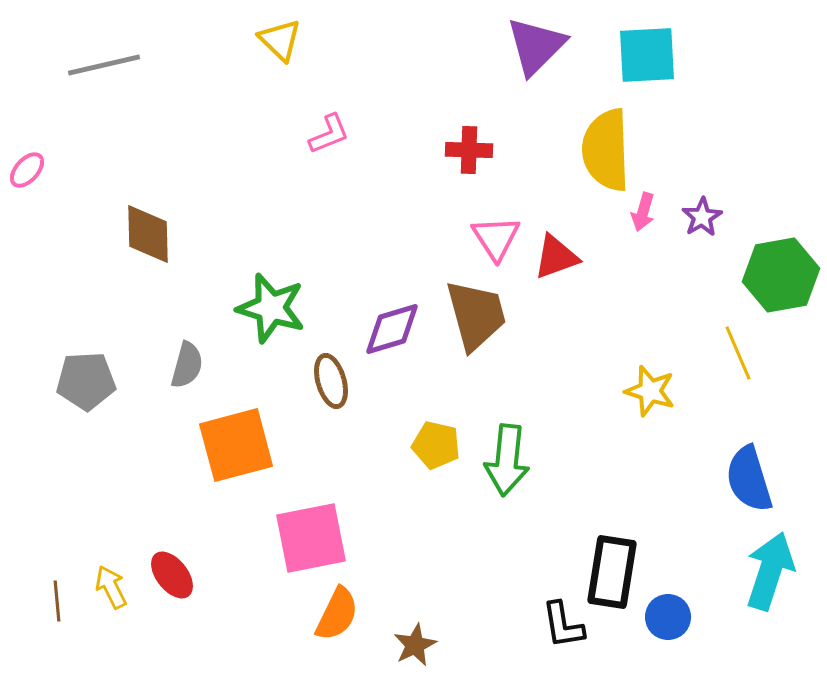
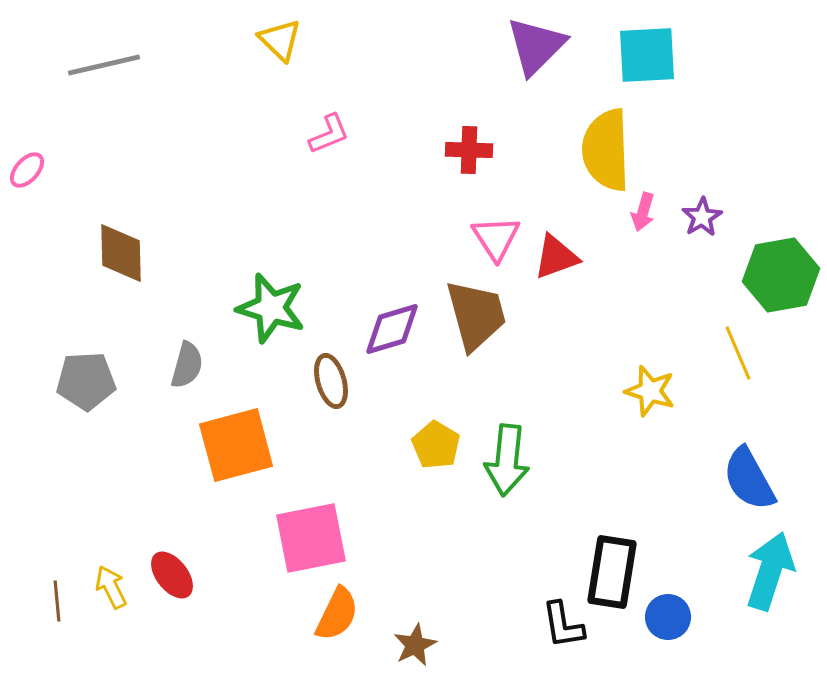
brown diamond: moved 27 px left, 19 px down
yellow pentagon: rotated 18 degrees clockwise
blue semicircle: rotated 12 degrees counterclockwise
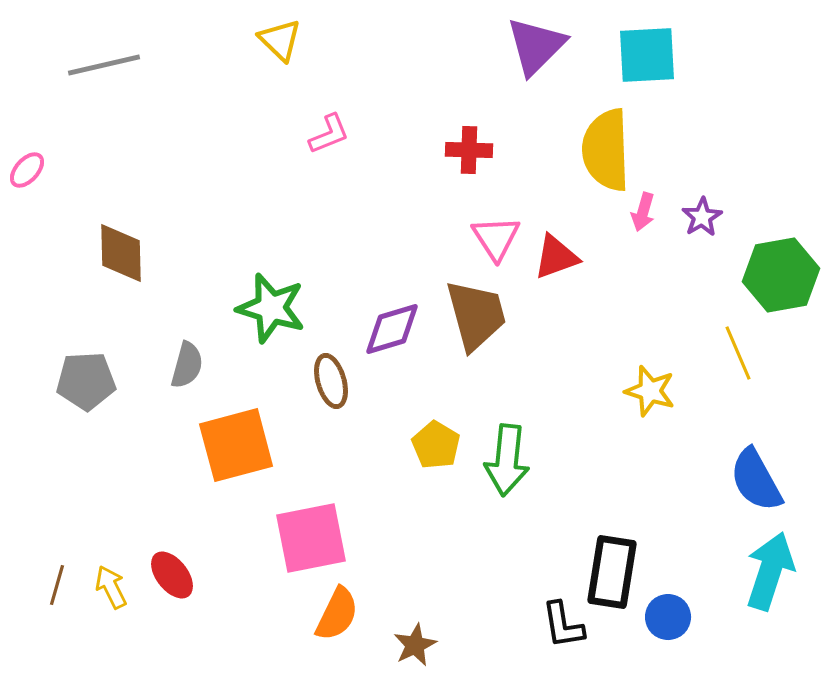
blue semicircle: moved 7 px right, 1 px down
brown line: moved 16 px up; rotated 21 degrees clockwise
